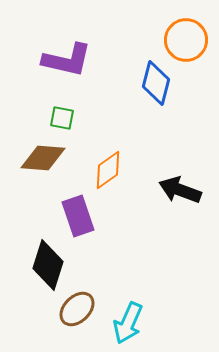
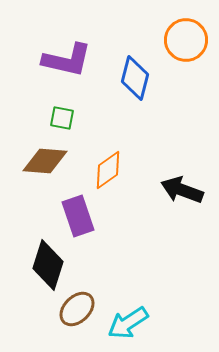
blue diamond: moved 21 px left, 5 px up
brown diamond: moved 2 px right, 3 px down
black arrow: moved 2 px right
cyan arrow: rotated 33 degrees clockwise
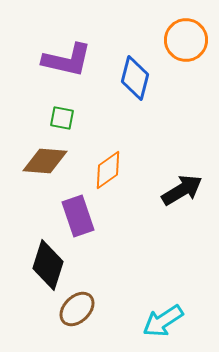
black arrow: rotated 129 degrees clockwise
cyan arrow: moved 35 px right, 2 px up
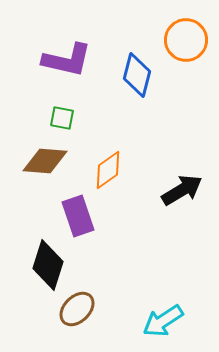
blue diamond: moved 2 px right, 3 px up
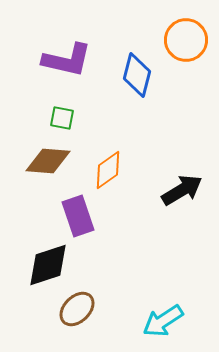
brown diamond: moved 3 px right
black diamond: rotated 54 degrees clockwise
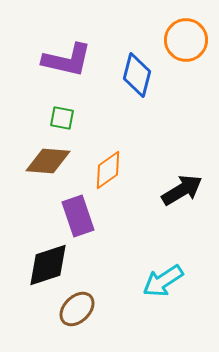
cyan arrow: moved 40 px up
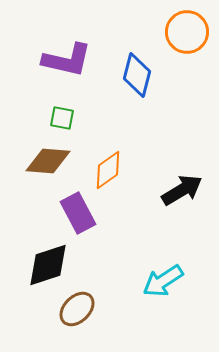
orange circle: moved 1 px right, 8 px up
purple rectangle: moved 3 px up; rotated 9 degrees counterclockwise
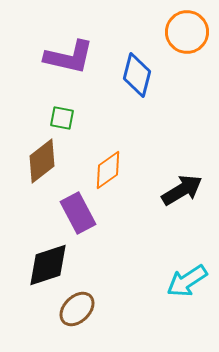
purple L-shape: moved 2 px right, 3 px up
brown diamond: moved 6 px left; rotated 42 degrees counterclockwise
cyan arrow: moved 24 px right
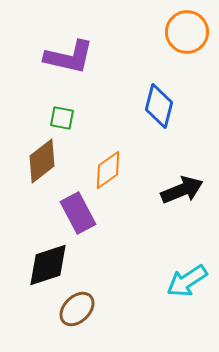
blue diamond: moved 22 px right, 31 px down
black arrow: rotated 9 degrees clockwise
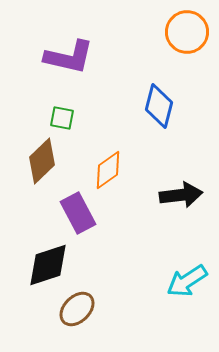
brown diamond: rotated 6 degrees counterclockwise
black arrow: moved 1 px left, 5 px down; rotated 15 degrees clockwise
